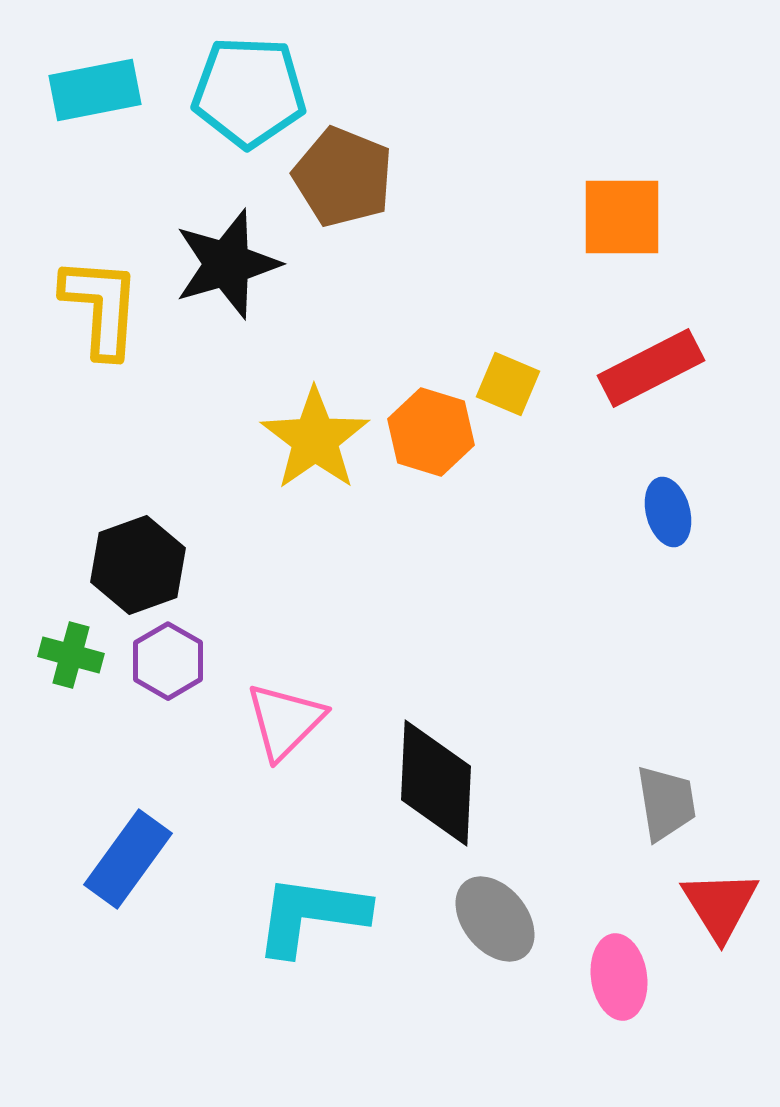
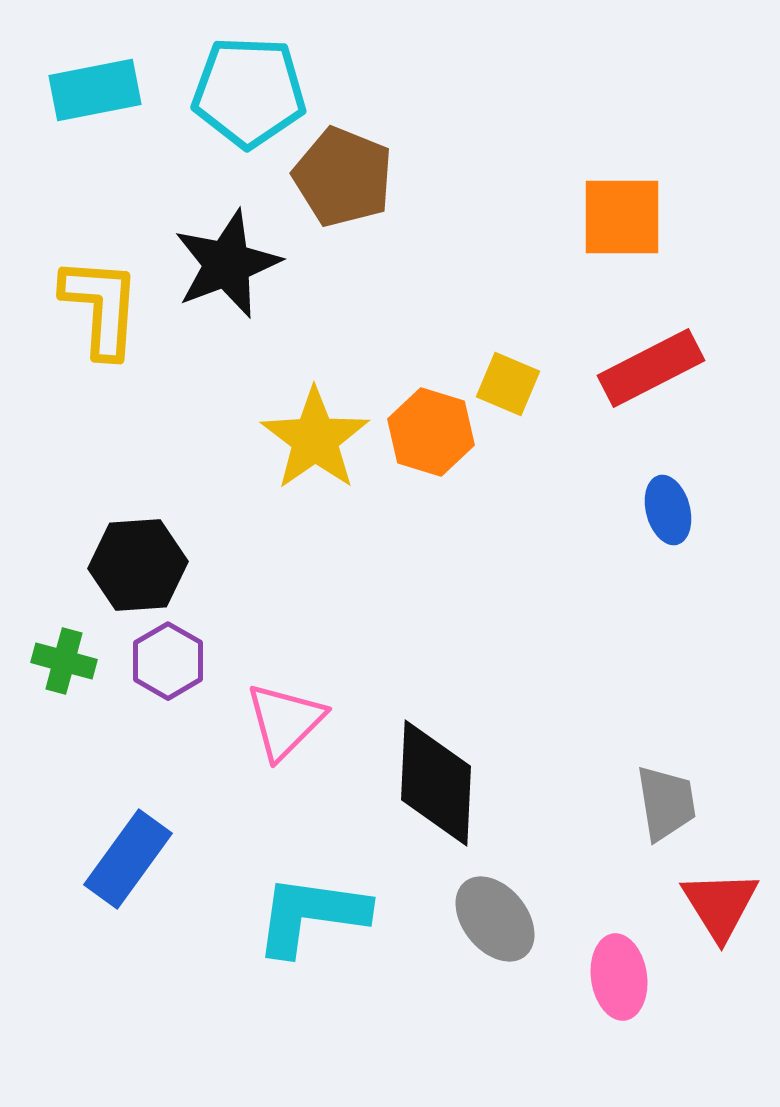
black star: rotated 5 degrees counterclockwise
blue ellipse: moved 2 px up
black hexagon: rotated 16 degrees clockwise
green cross: moved 7 px left, 6 px down
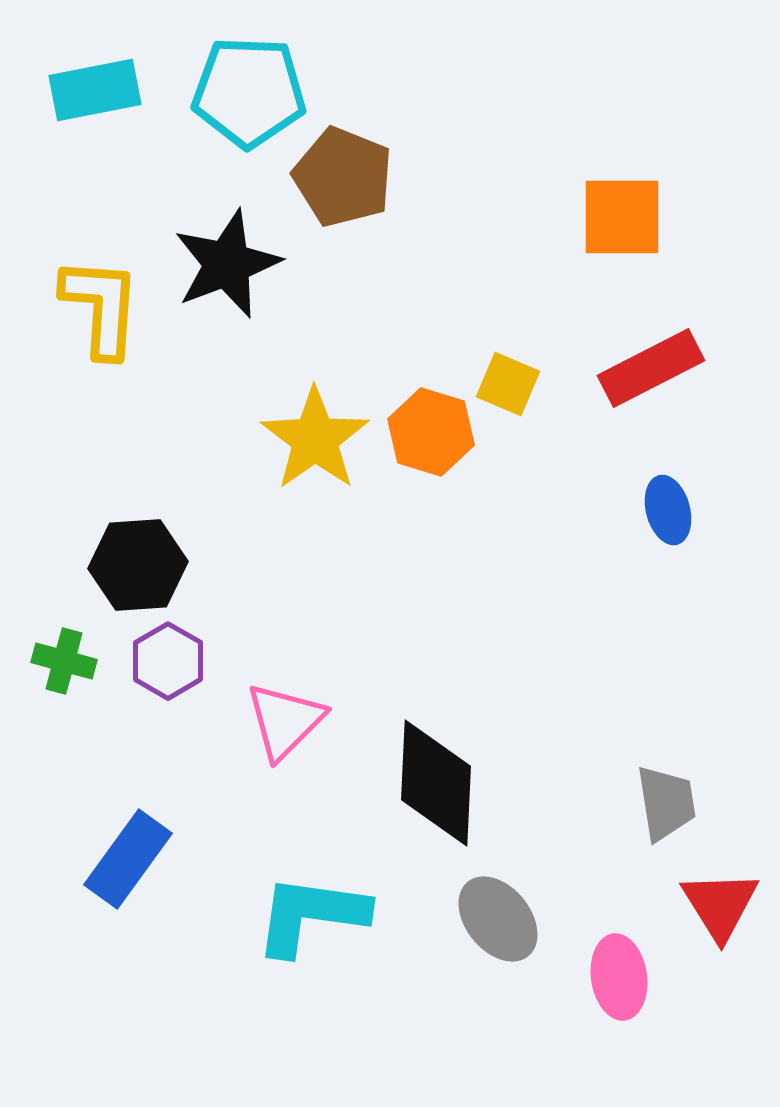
gray ellipse: moved 3 px right
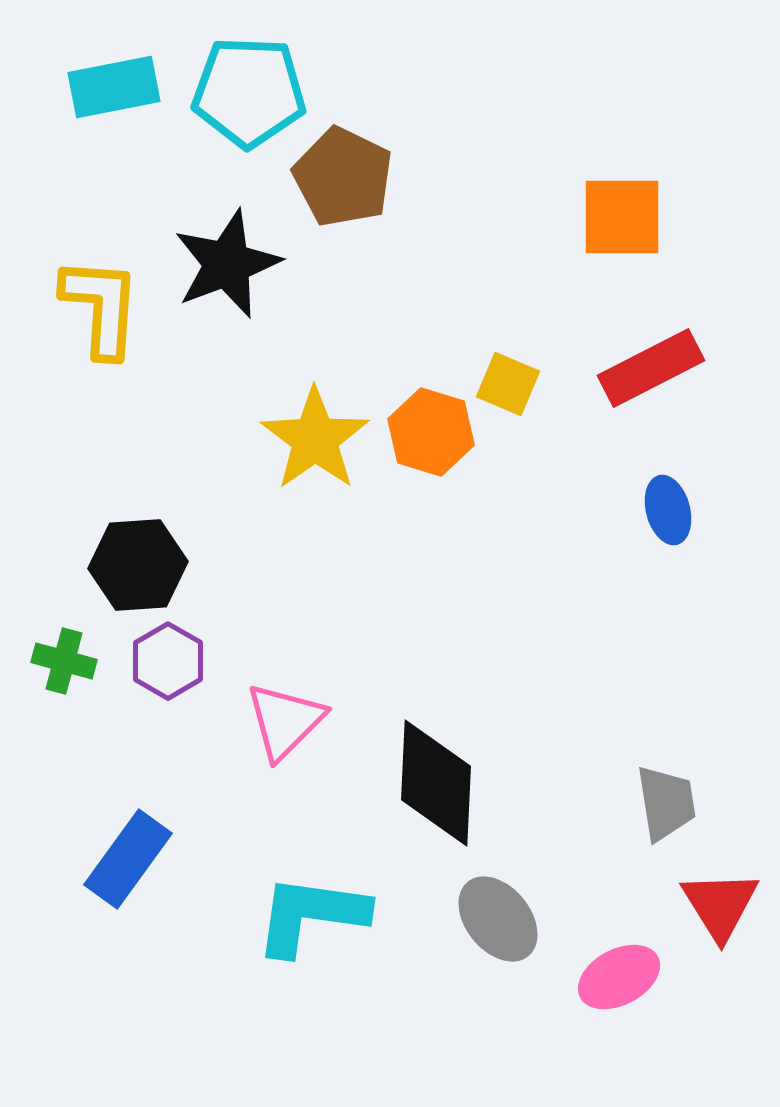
cyan rectangle: moved 19 px right, 3 px up
brown pentagon: rotated 4 degrees clockwise
pink ellipse: rotated 70 degrees clockwise
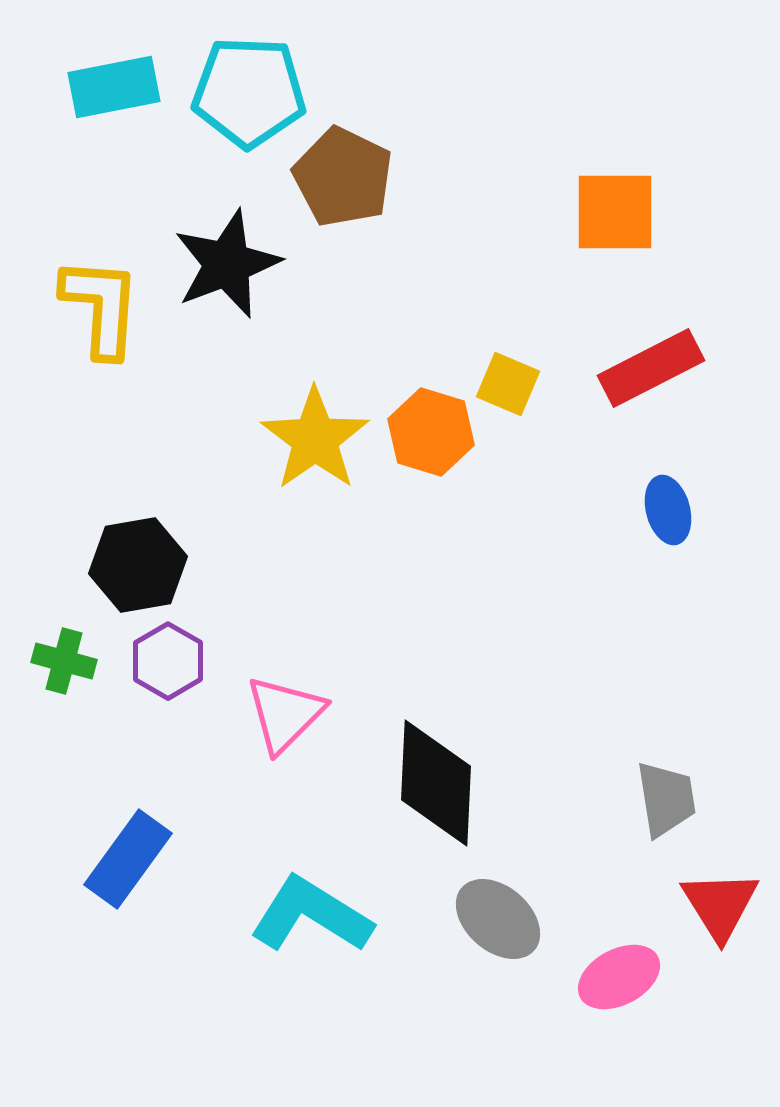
orange square: moved 7 px left, 5 px up
black hexagon: rotated 6 degrees counterclockwise
pink triangle: moved 7 px up
gray trapezoid: moved 4 px up
cyan L-shape: rotated 24 degrees clockwise
gray ellipse: rotated 10 degrees counterclockwise
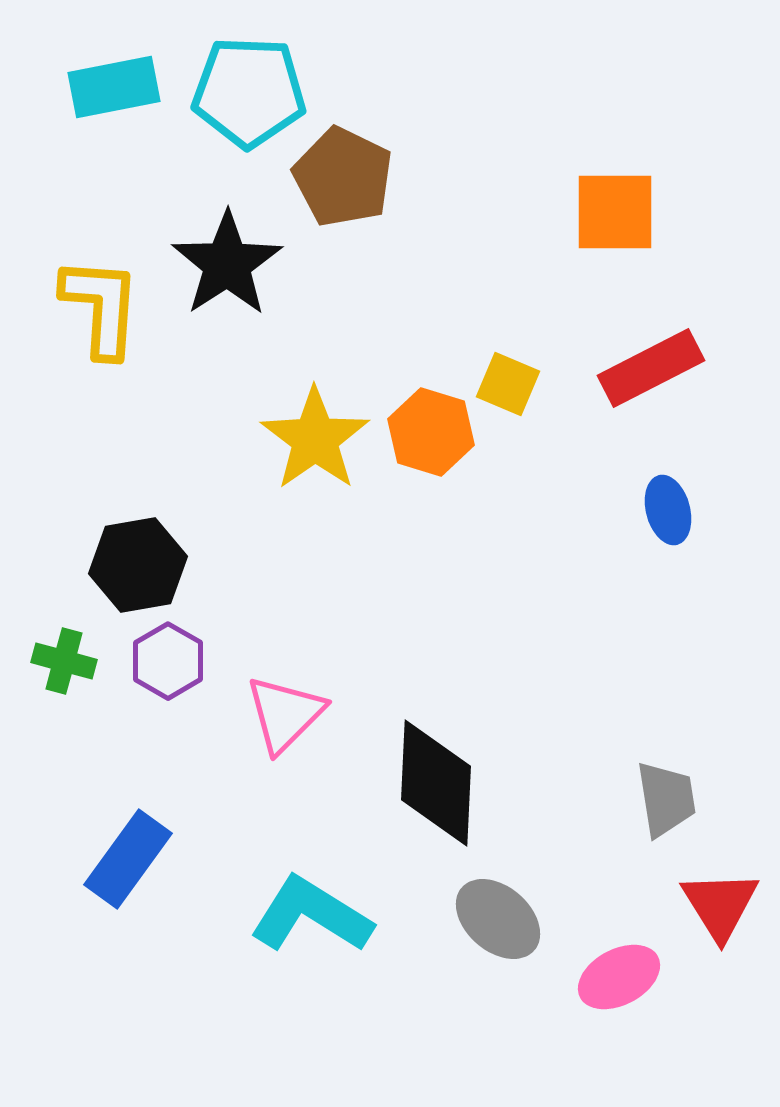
black star: rotated 12 degrees counterclockwise
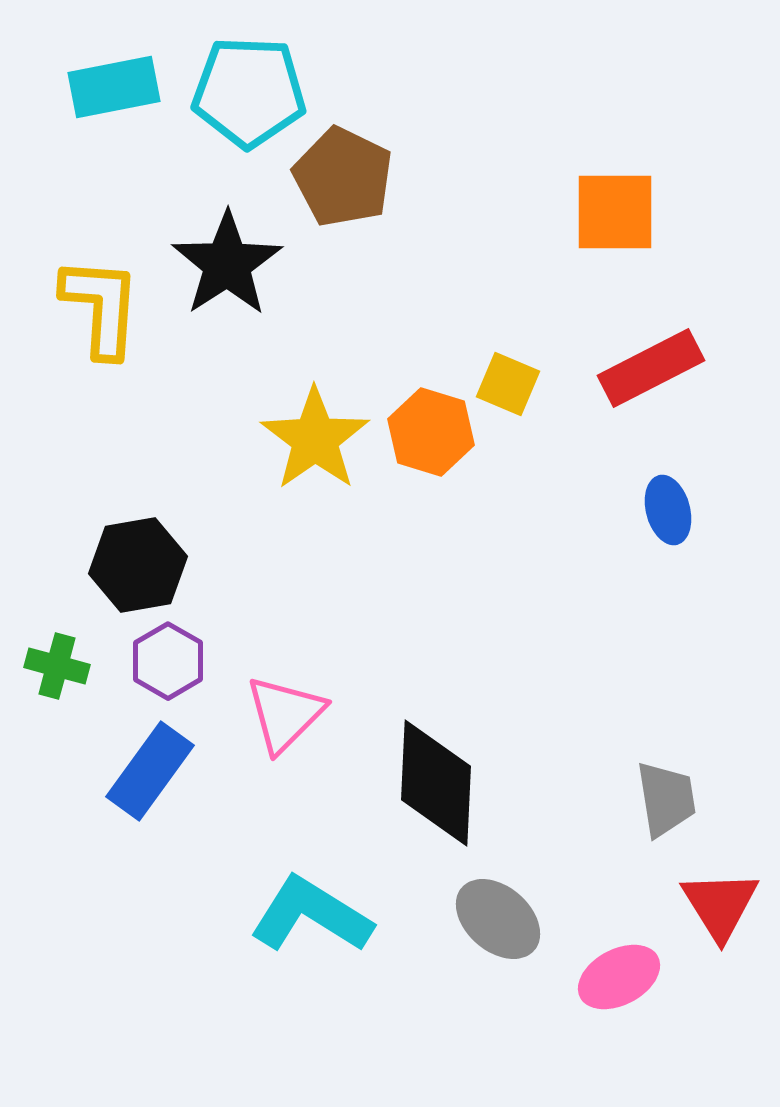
green cross: moved 7 px left, 5 px down
blue rectangle: moved 22 px right, 88 px up
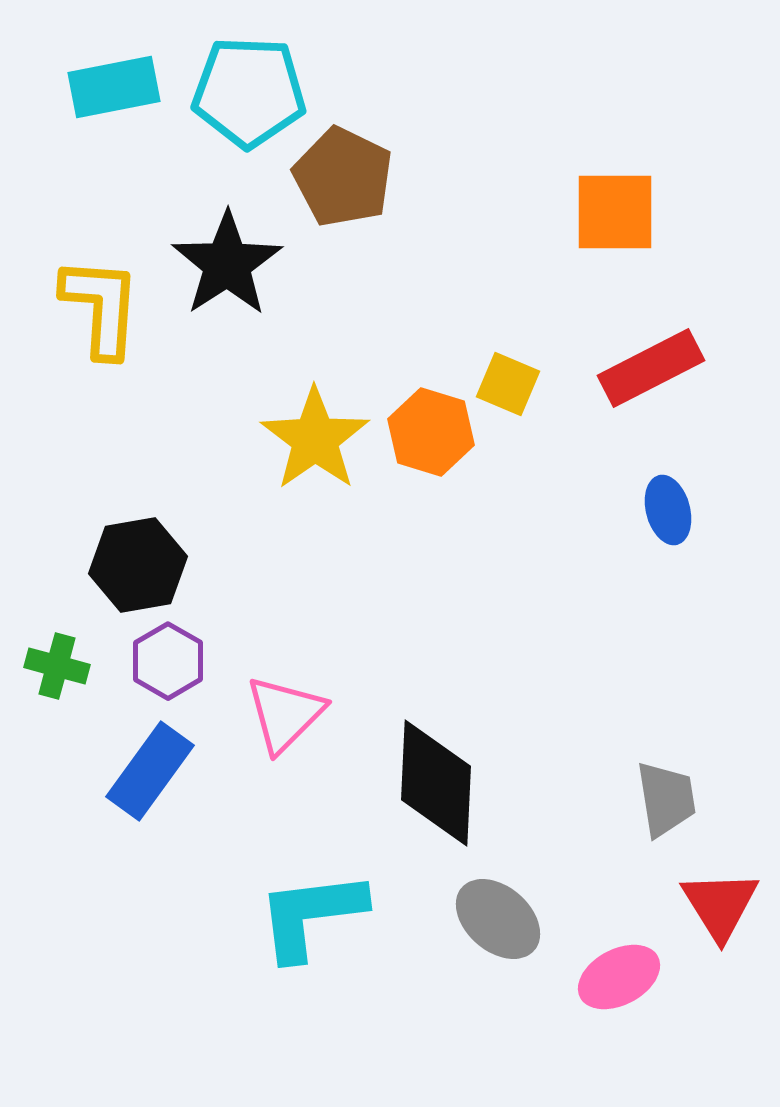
cyan L-shape: rotated 39 degrees counterclockwise
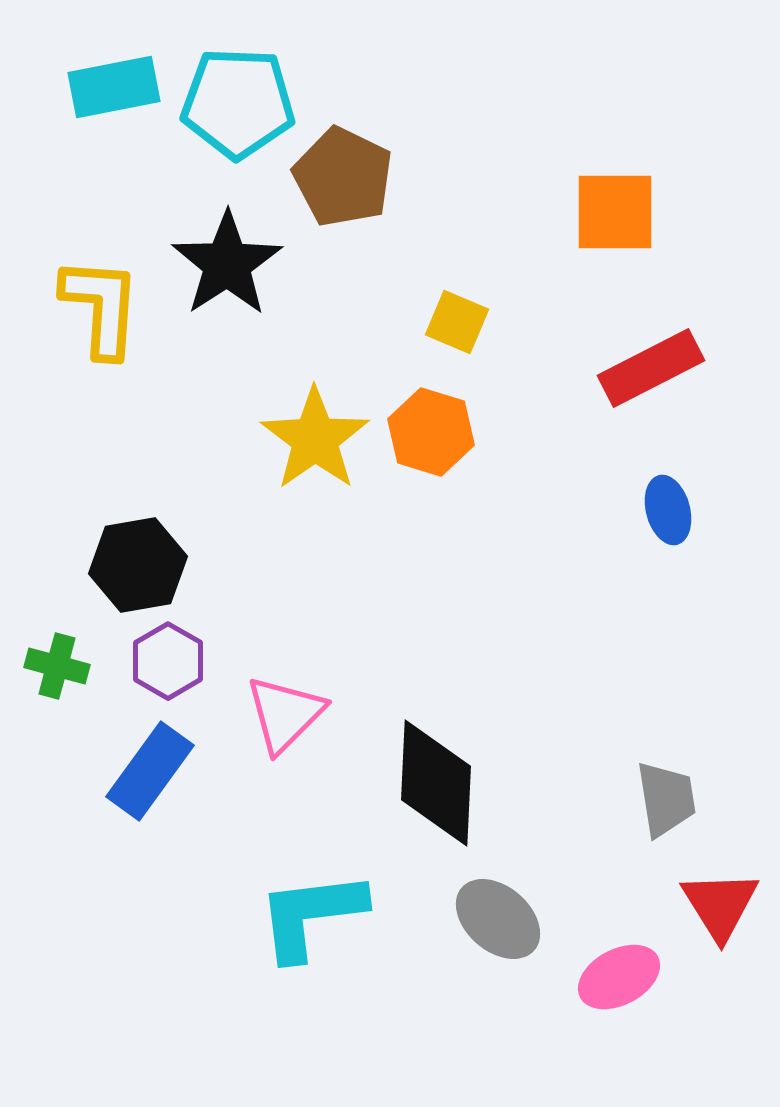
cyan pentagon: moved 11 px left, 11 px down
yellow square: moved 51 px left, 62 px up
